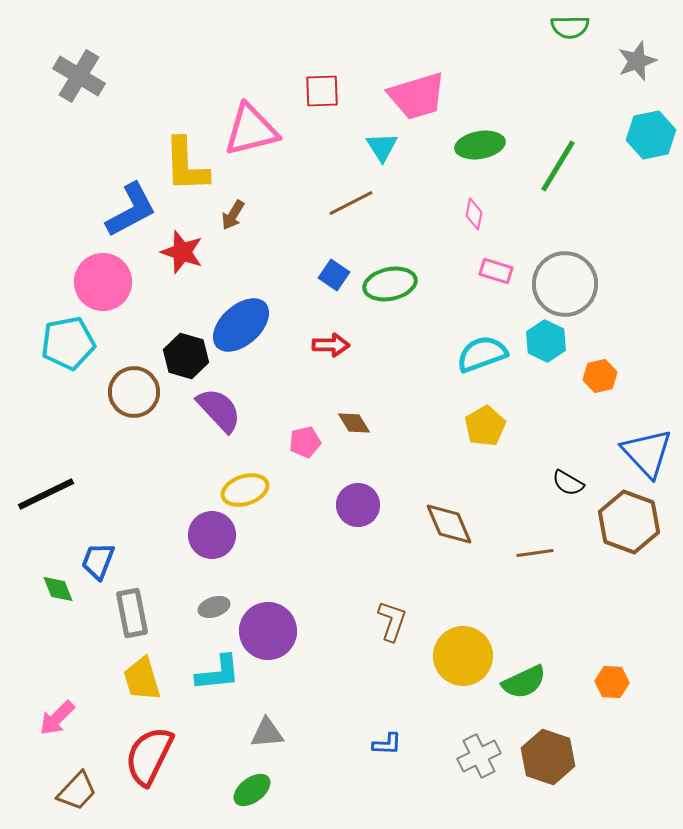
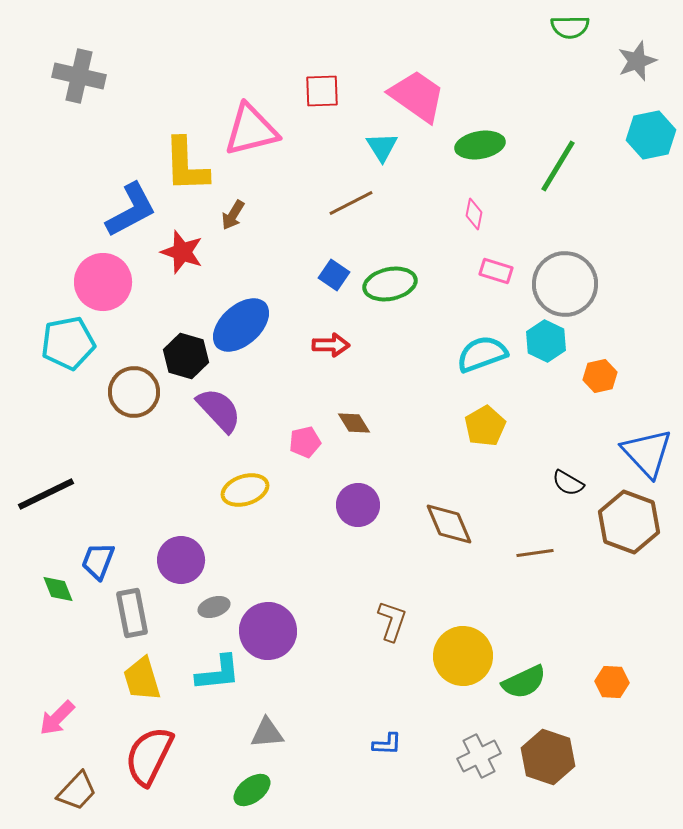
gray cross at (79, 76): rotated 18 degrees counterclockwise
pink trapezoid at (417, 96): rotated 128 degrees counterclockwise
purple circle at (212, 535): moved 31 px left, 25 px down
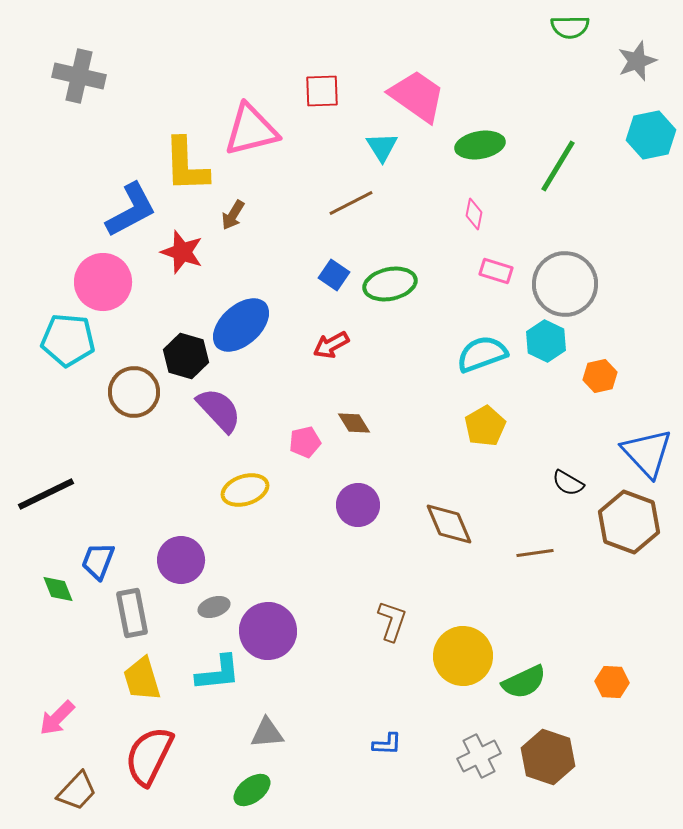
cyan pentagon at (68, 343): moved 3 px up; rotated 16 degrees clockwise
red arrow at (331, 345): rotated 150 degrees clockwise
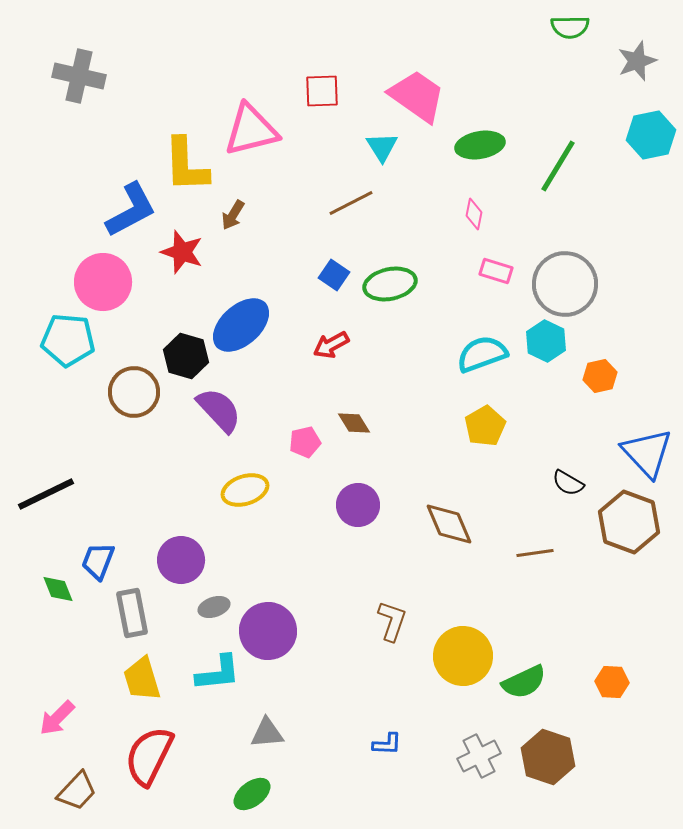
green ellipse at (252, 790): moved 4 px down
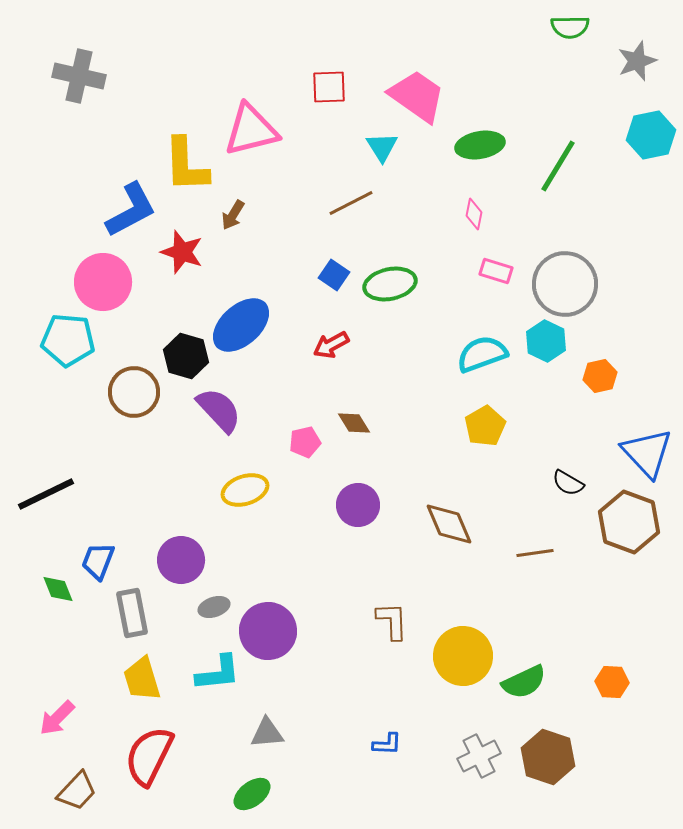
red square at (322, 91): moved 7 px right, 4 px up
brown L-shape at (392, 621): rotated 21 degrees counterclockwise
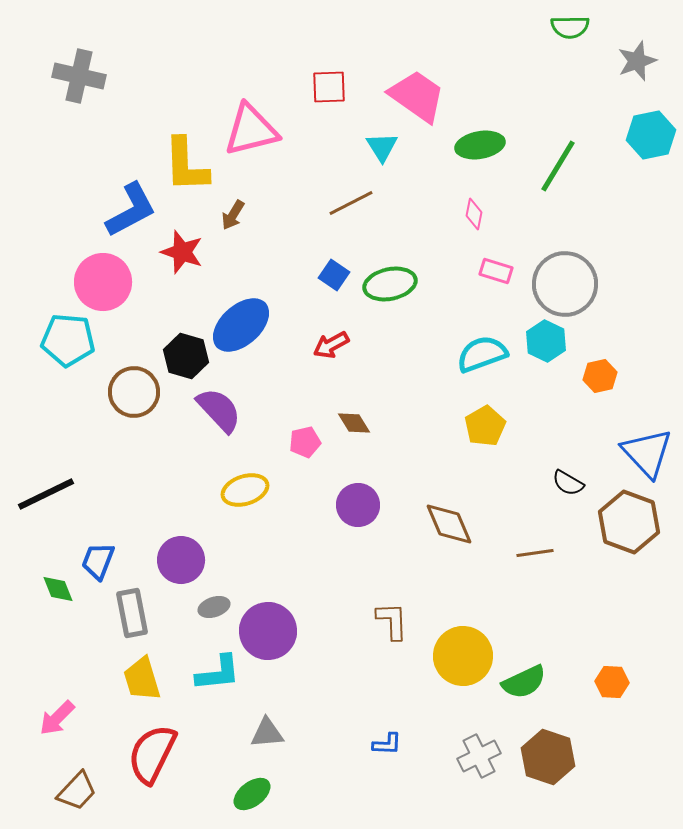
red semicircle at (149, 756): moved 3 px right, 2 px up
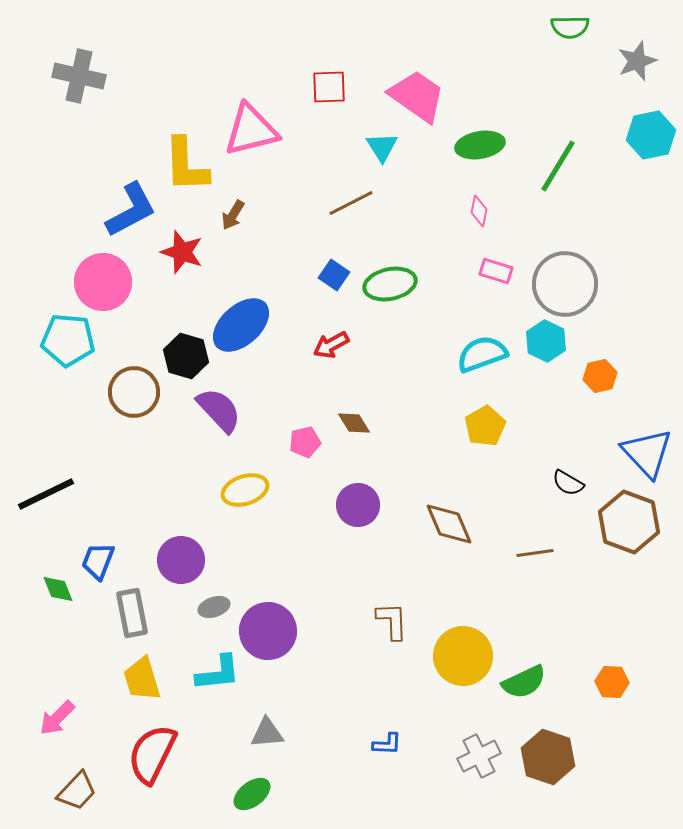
pink diamond at (474, 214): moved 5 px right, 3 px up
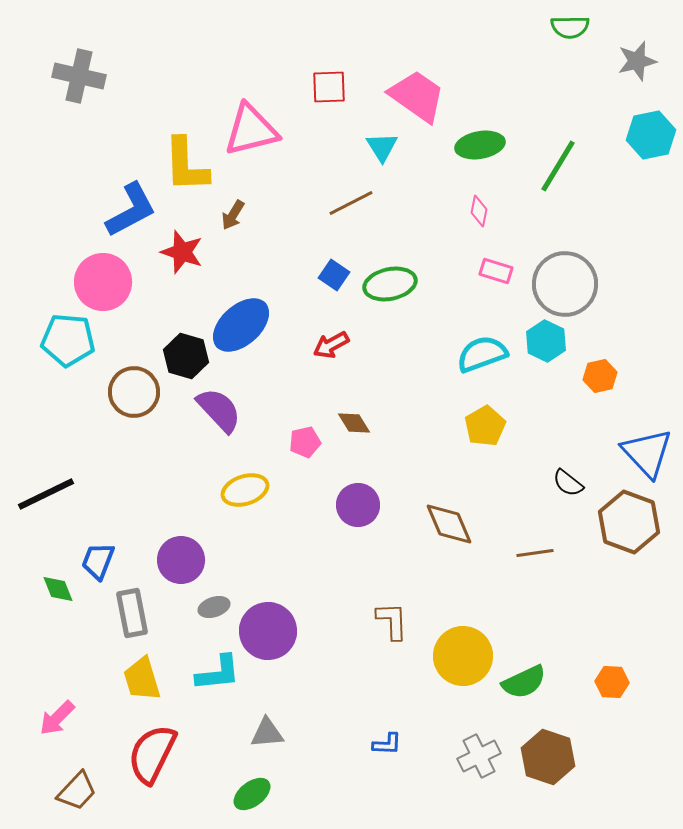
gray star at (637, 61): rotated 6 degrees clockwise
black semicircle at (568, 483): rotated 8 degrees clockwise
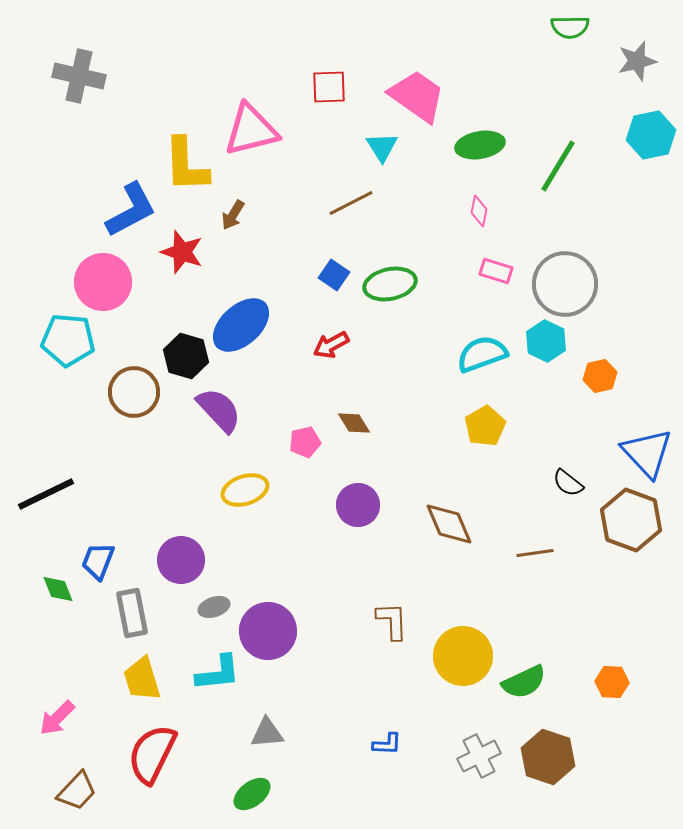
brown hexagon at (629, 522): moved 2 px right, 2 px up
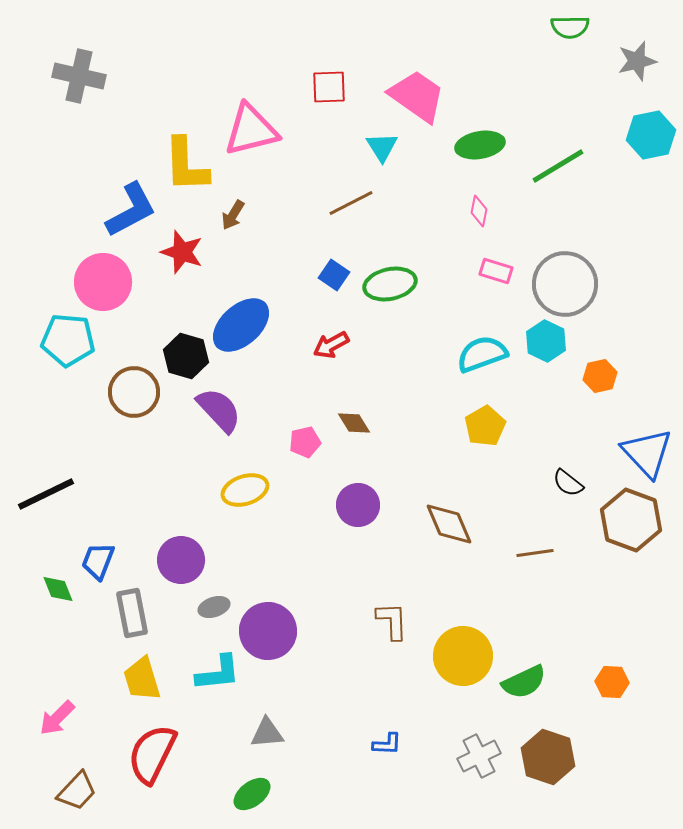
green line at (558, 166): rotated 28 degrees clockwise
